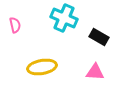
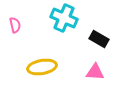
black rectangle: moved 2 px down
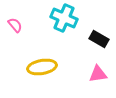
pink semicircle: rotated 28 degrees counterclockwise
pink triangle: moved 3 px right, 2 px down; rotated 12 degrees counterclockwise
